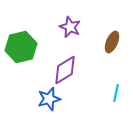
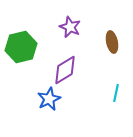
brown ellipse: rotated 35 degrees counterclockwise
blue star: rotated 10 degrees counterclockwise
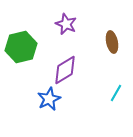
purple star: moved 4 px left, 3 px up
cyan line: rotated 18 degrees clockwise
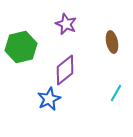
purple diamond: rotated 8 degrees counterclockwise
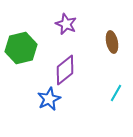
green hexagon: moved 1 px down
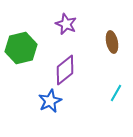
blue star: moved 1 px right, 2 px down
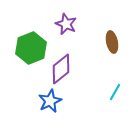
green hexagon: moved 10 px right; rotated 8 degrees counterclockwise
purple diamond: moved 4 px left, 1 px up
cyan line: moved 1 px left, 1 px up
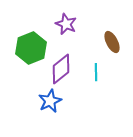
brown ellipse: rotated 15 degrees counterclockwise
cyan line: moved 19 px left, 20 px up; rotated 30 degrees counterclockwise
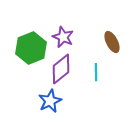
purple star: moved 3 px left, 13 px down
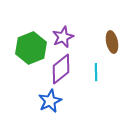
purple star: rotated 25 degrees clockwise
brown ellipse: rotated 15 degrees clockwise
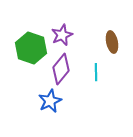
purple star: moved 1 px left, 2 px up
green hexagon: rotated 20 degrees counterclockwise
purple diamond: rotated 12 degrees counterclockwise
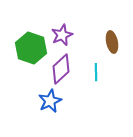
purple diamond: rotated 8 degrees clockwise
